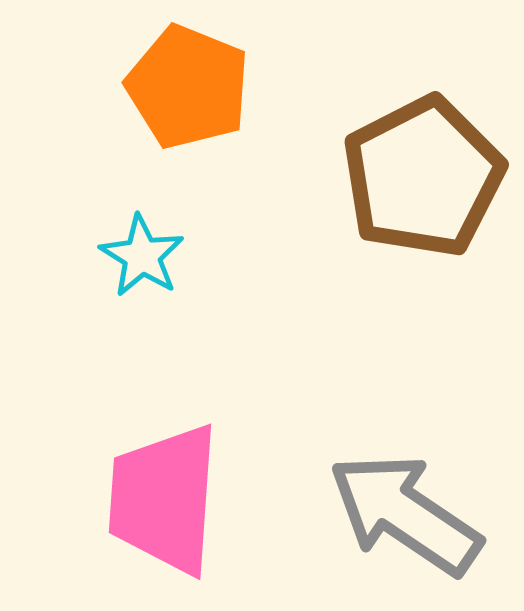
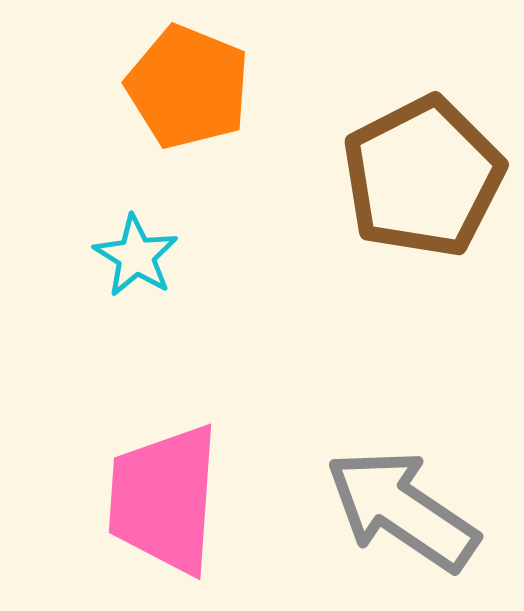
cyan star: moved 6 px left
gray arrow: moved 3 px left, 4 px up
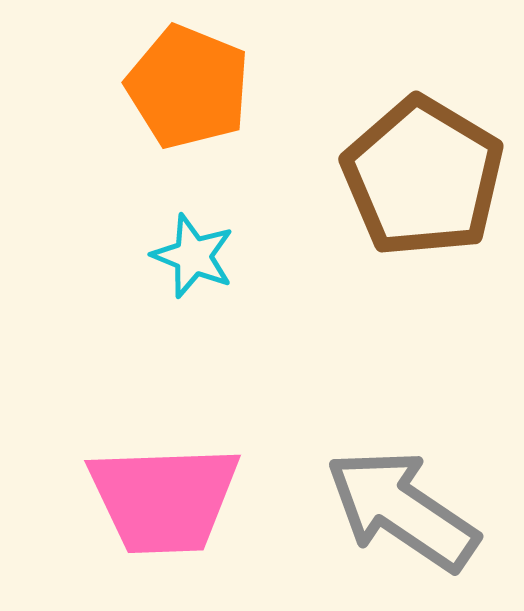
brown pentagon: rotated 14 degrees counterclockwise
cyan star: moved 57 px right; rotated 10 degrees counterclockwise
pink trapezoid: rotated 96 degrees counterclockwise
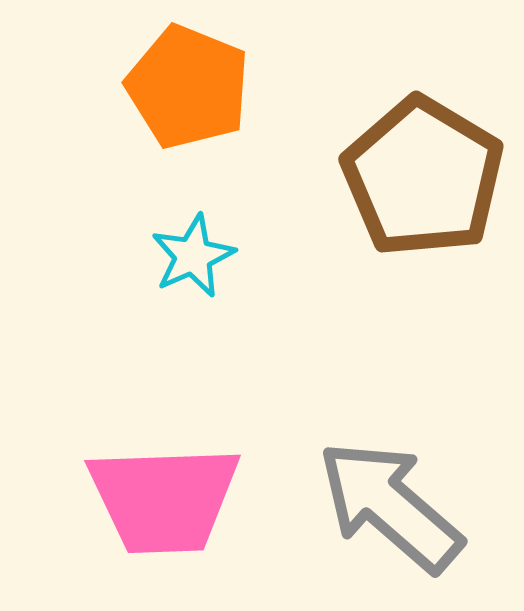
cyan star: rotated 26 degrees clockwise
gray arrow: moved 12 px left, 4 px up; rotated 7 degrees clockwise
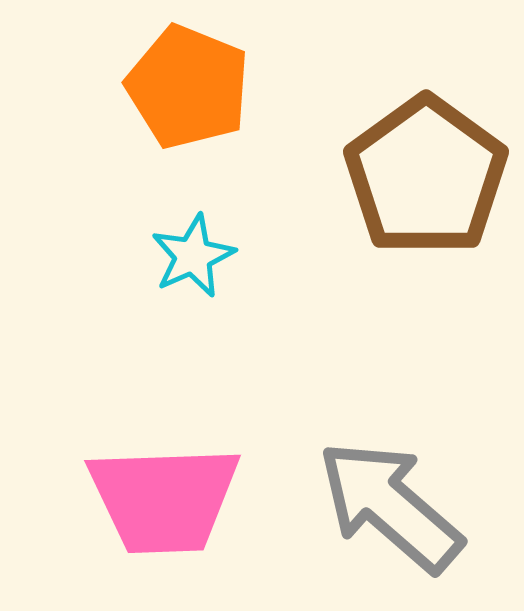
brown pentagon: moved 3 px right, 1 px up; rotated 5 degrees clockwise
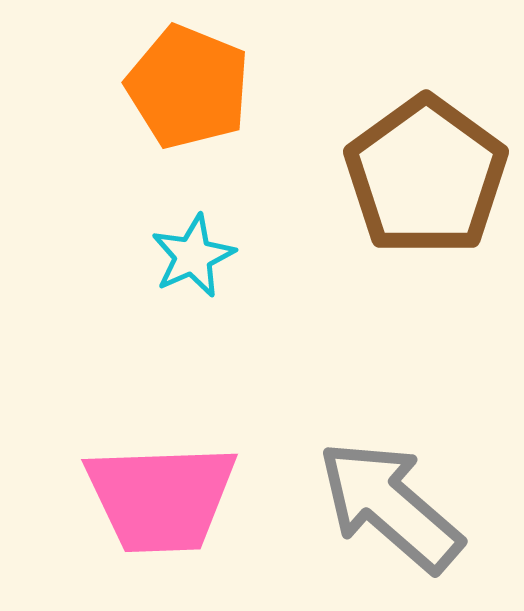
pink trapezoid: moved 3 px left, 1 px up
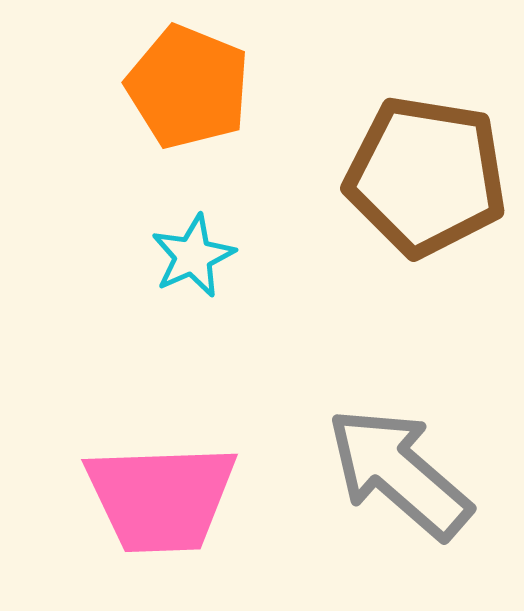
brown pentagon: rotated 27 degrees counterclockwise
gray arrow: moved 9 px right, 33 px up
